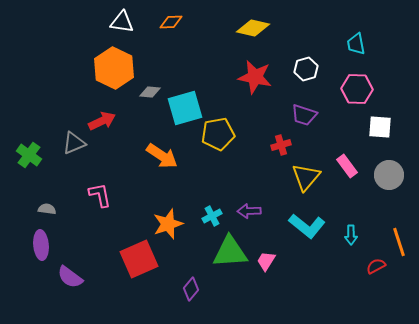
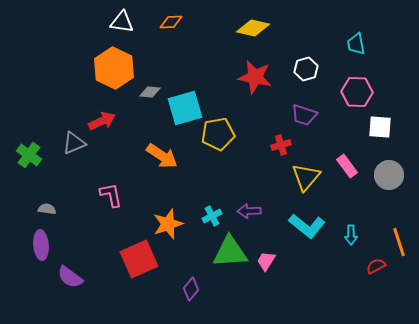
pink hexagon: moved 3 px down
pink L-shape: moved 11 px right
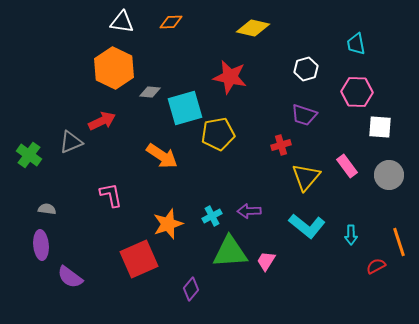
red star: moved 25 px left
gray triangle: moved 3 px left, 1 px up
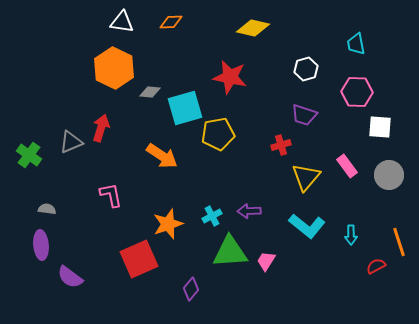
red arrow: moved 1 px left, 7 px down; rotated 48 degrees counterclockwise
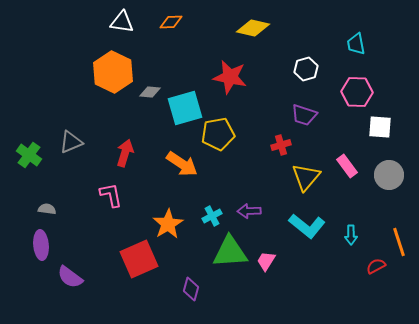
orange hexagon: moved 1 px left, 4 px down
red arrow: moved 24 px right, 25 px down
orange arrow: moved 20 px right, 8 px down
orange star: rotated 12 degrees counterclockwise
purple diamond: rotated 25 degrees counterclockwise
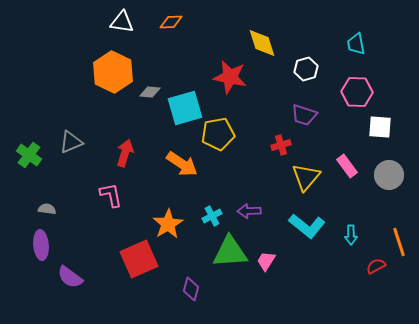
yellow diamond: moved 9 px right, 15 px down; rotated 60 degrees clockwise
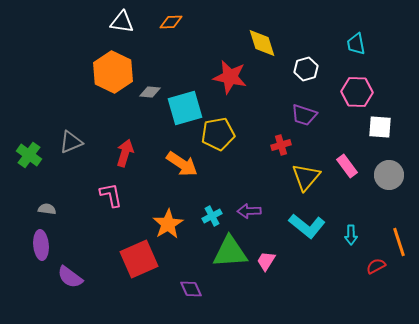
purple diamond: rotated 40 degrees counterclockwise
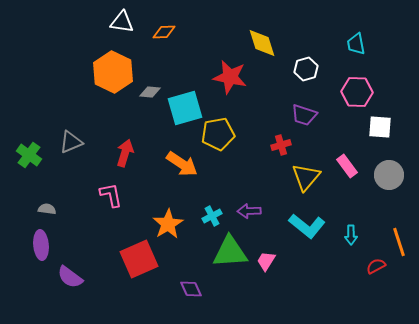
orange diamond: moved 7 px left, 10 px down
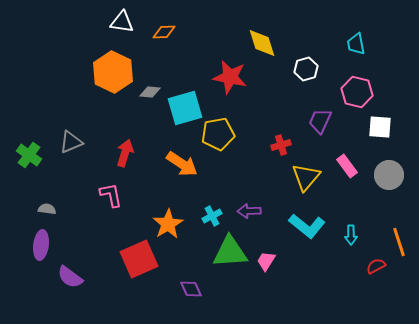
pink hexagon: rotated 12 degrees clockwise
purple trapezoid: moved 16 px right, 6 px down; rotated 96 degrees clockwise
purple ellipse: rotated 12 degrees clockwise
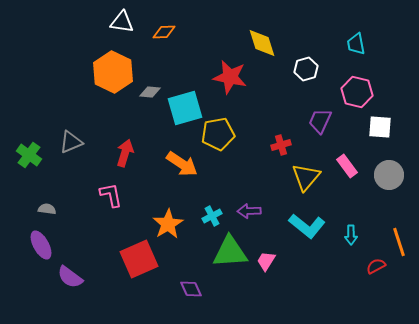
purple ellipse: rotated 36 degrees counterclockwise
